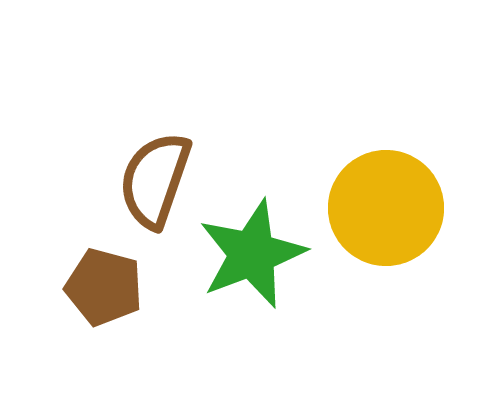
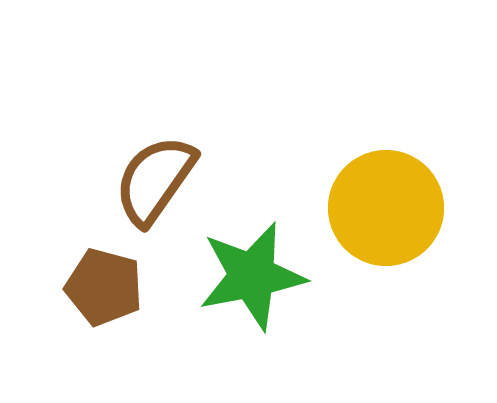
brown semicircle: rotated 16 degrees clockwise
green star: moved 22 px down; rotated 10 degrees clockwise
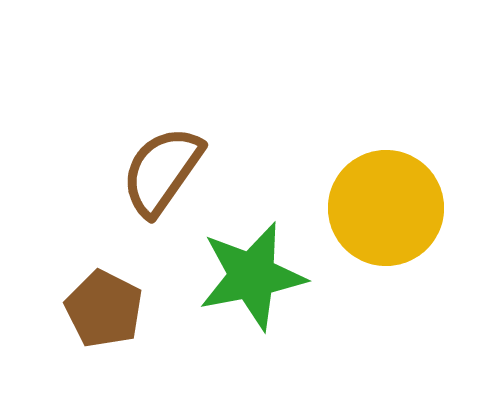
brown semicircle: moved 7 px right, 9 px up
brown pentagon: moved 22 px down; rotated 12 degrees clockwise
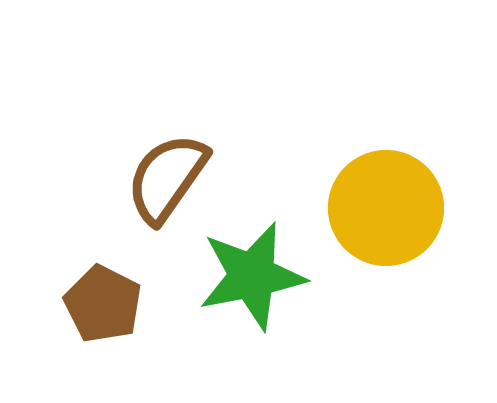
brown semicircle: moved 5 px right, 7 px down
brown pentagon: moved 1 px left, 5 px up
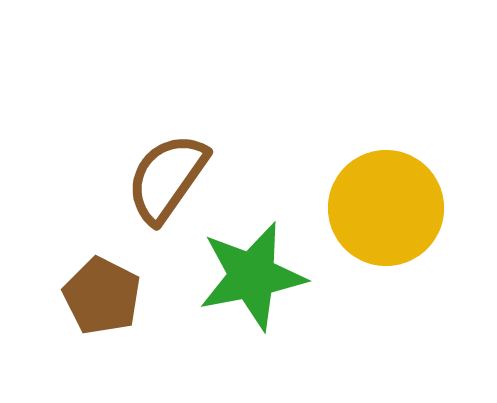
brown pentagon: moved 1 px left, 8 px up
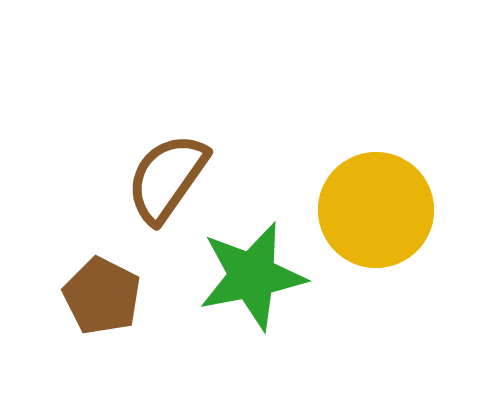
yellow circle: moved 10 px left, 2 px down
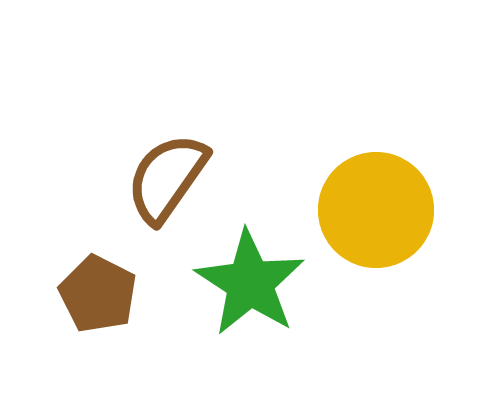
green star: moved 2 px left, 7 px down; rotated 28 degrees counterclockwise
brown pentagon: moved 4 px left, 2 px up
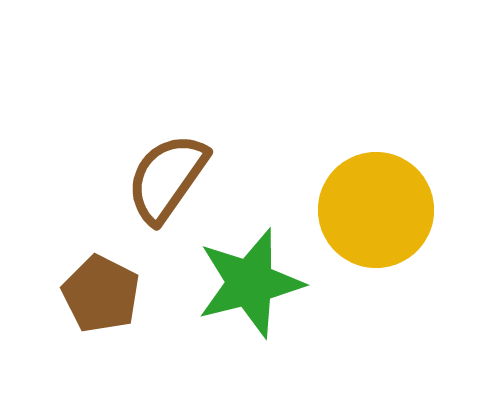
green star: rotated 25 degrees clockwise
brown pentagon: moved 3 px right
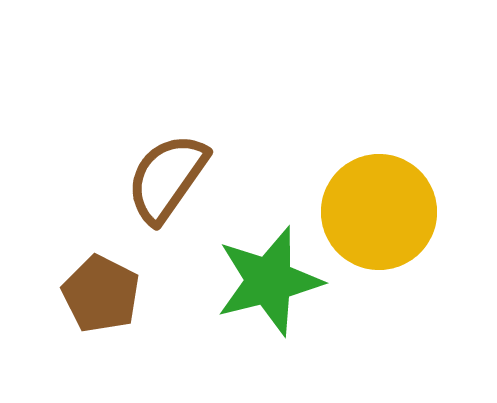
yellow circle: moved 3 px right, 2 px down
green star: moved 19 px right, 2 px up
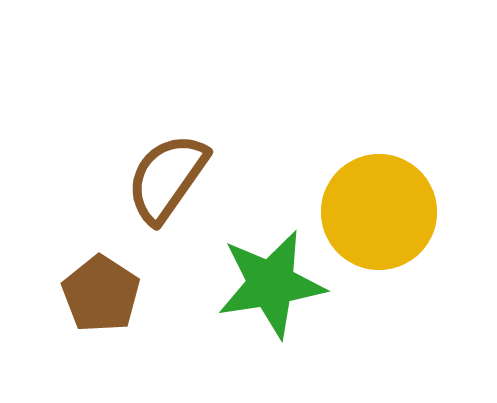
green star: moved 2 px right, 3 px down; rotated 5 degrees clockwise
brown pentagon: rotated 6 degrees clockwise
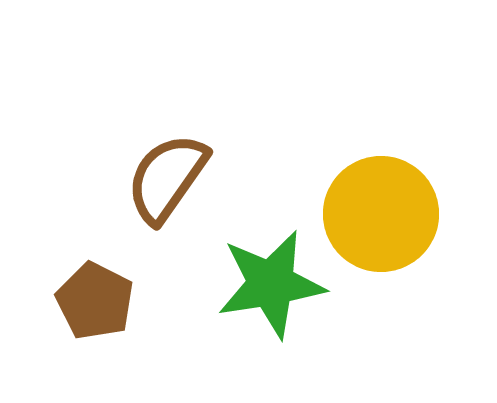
yellow circle: moved 2 px right, 2 px down
brown pentagon: moved 6 px left, 7 px down; rotated 6 degrees counterclockwise
